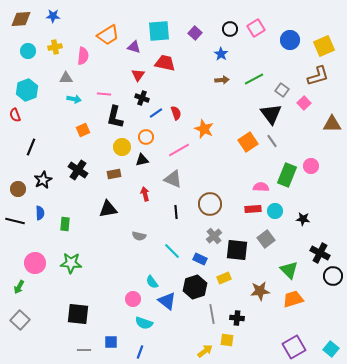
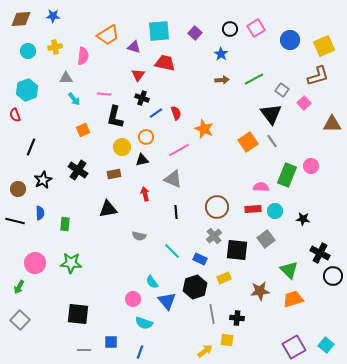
cyan arrow at (74, 99): rotated 40 degrees clockwise
brown circle at (210, 204): moved 7 px right, 3 px down
blue triangle at (167, 301): rotated 12 degrees clockwise
cyan square at (331, 349): moved 5 px left, 4 px up
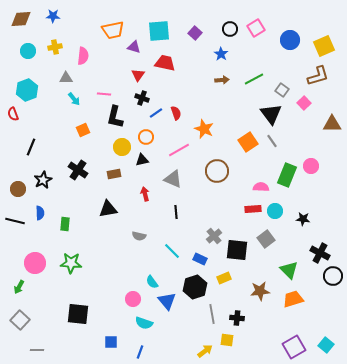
orange trapezoid at (108, 35): moved 5 px right, 5 px up; rotated 20 degrees clockwise
red semicircle at (15, 115): moved 2 px left, 1 px up
brown circle at (217, 207): moved 36 px up
gray line at (84, 350): moved 47 px left
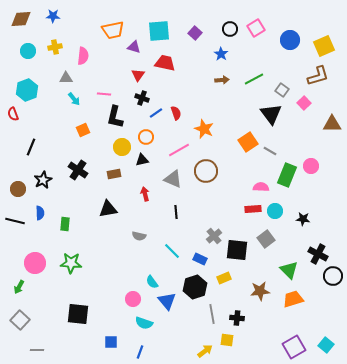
gray line at (272, 141): moved 2 px left, 10 px down; rotated 24 degrees counterclockwise
brown circle at (217, 171): moved 11 px left
black cross at (320, 253): moved 2 px left, 1 px down
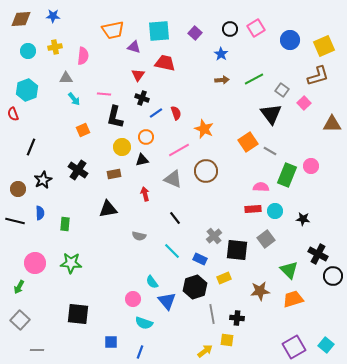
black line at (176, 212): moved 1 px left, 6 px down; rotated 32 degrees counterclockwise
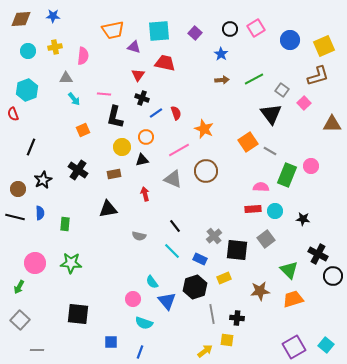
black line at (175, 218): moved 8 px down
black line at (15, 221): moved 4 px up
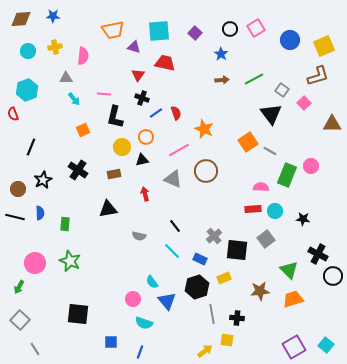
green star at (71, 263): moved 1 px left, 2 px up; rotated 20 degrees clockwise
black hexagon at (195, 287): moved 2 px right
gray line at (37, 350): moved 2 px left, 1 px up; rotated 56 degrees clockwise
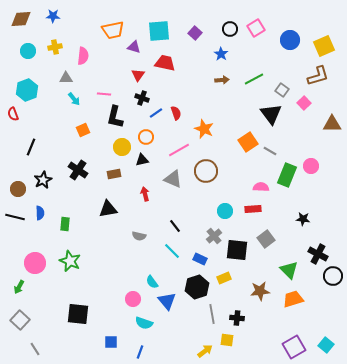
cyan circle at (275, 211): moved 50 px left
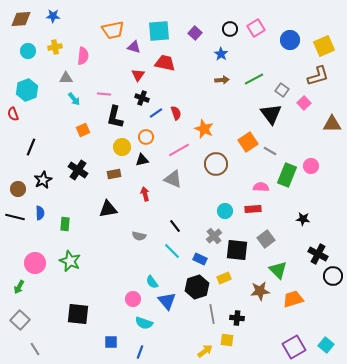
brown circle at (206, 171): moved 10 px right, 7 px up
green triangle at (289, 270): moved 11 px left
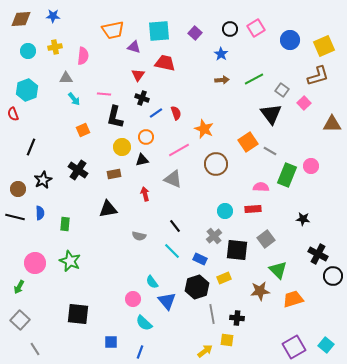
cyan semicircle at (144, 323): rotated 24 degrees clockwise
